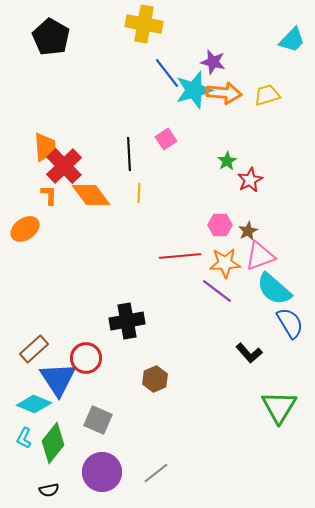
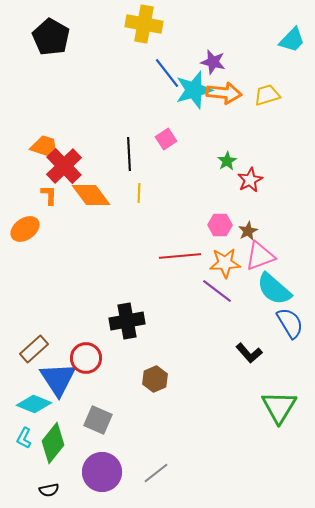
orange trapezoid: rotated 68 degrees counterclockwise
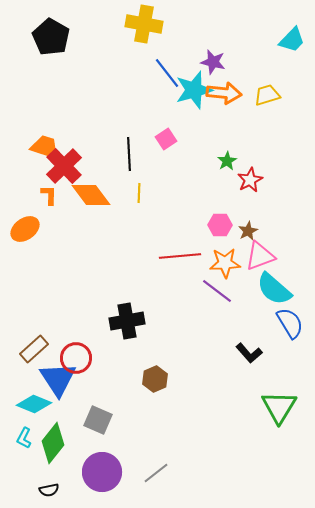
red circle: moved 10 px left
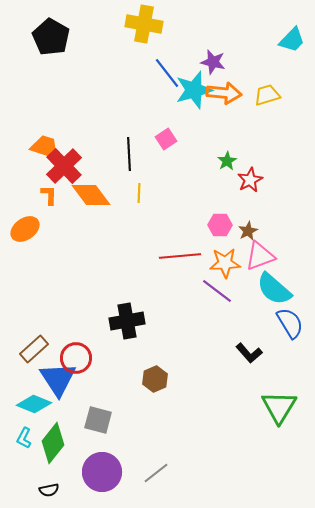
gray square: rotated 8 degrees counterclockwise
